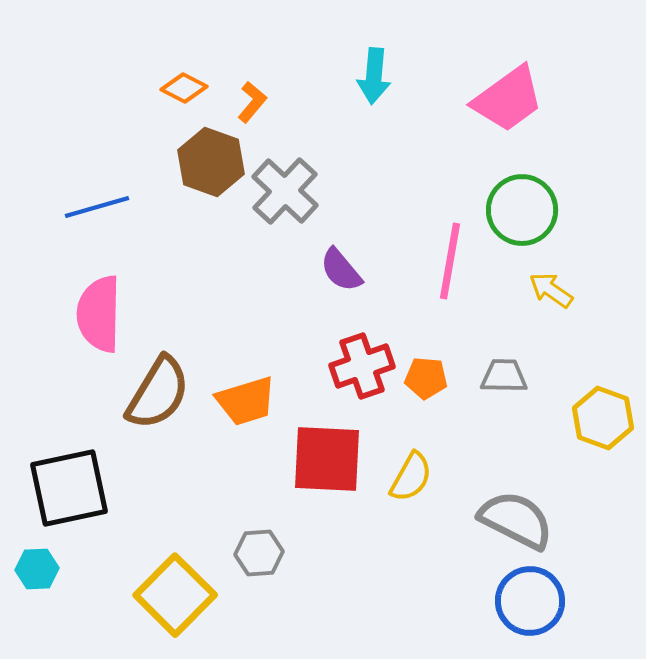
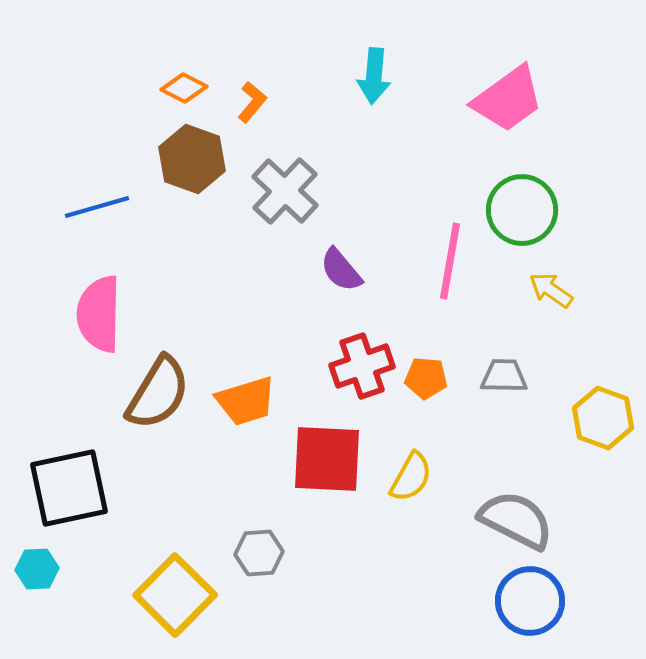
brown hexagon: moved 19 px left, 3 px up
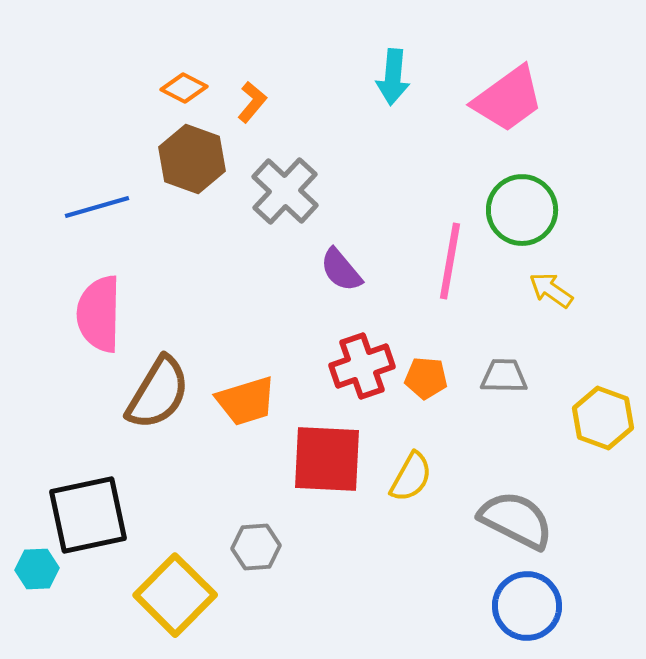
cyan arrow: moved 19 px right, 1 px down
black square: moved 19 px right, 27 px down
gray hexagon: moved 3 px left, 6 px up
blue circle: moved 3 px left, 5 px down
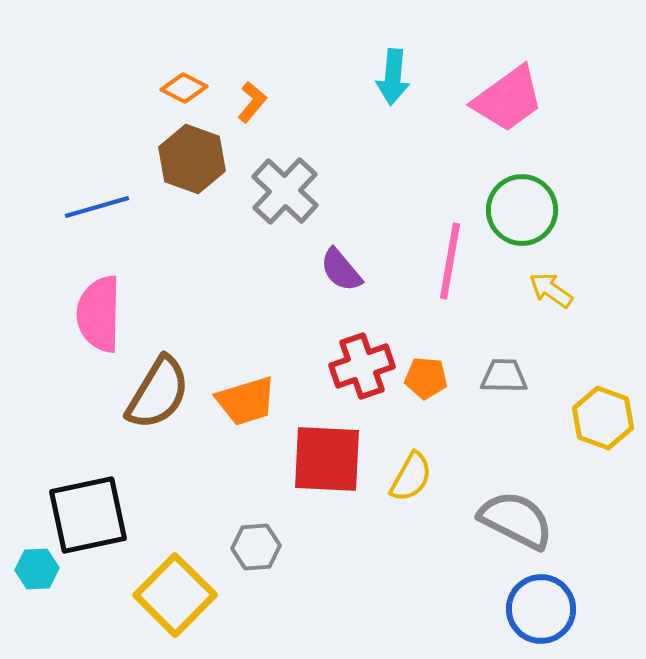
blue circle: moved 14 px right, 3 px down
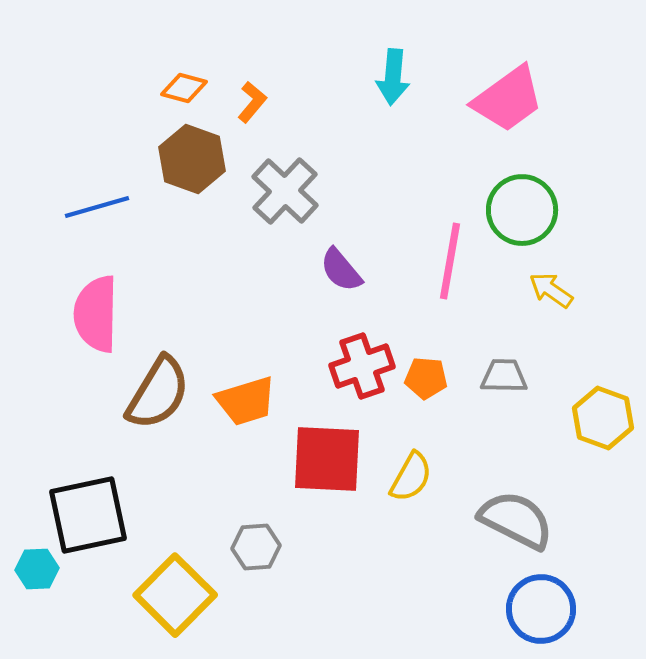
orange diamond: rotated 12 degrees counterclockwise
pink semicircle: moved 3 px left
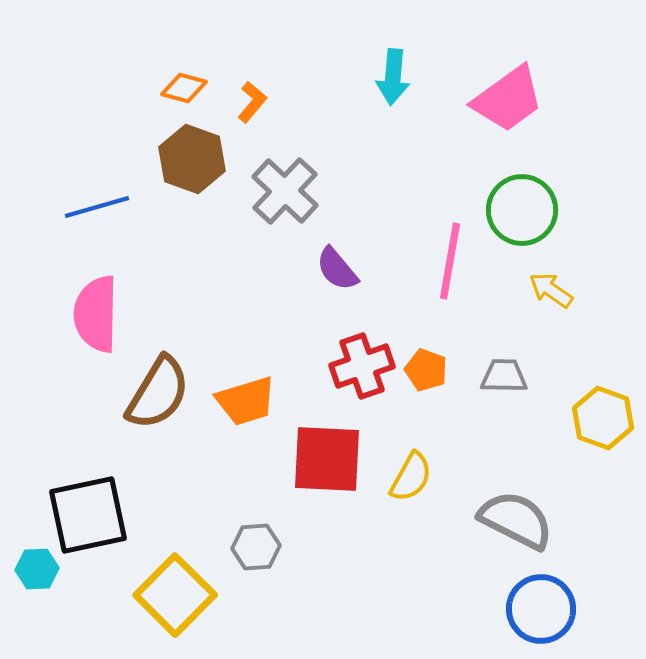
purple semicircle: moved 4 px left, 1 px up
orange pentagon: moved 8 px up; rotated 15 degrees clockwise
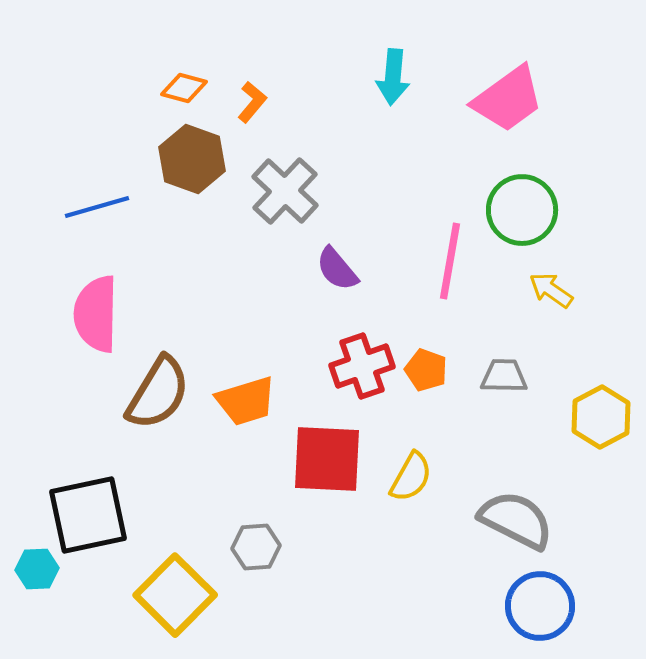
yellow hexagon: moved 2 px left, 1 px up; rotated 12 degrees clockwise
blue circle: moved 1 px left, 3 px up
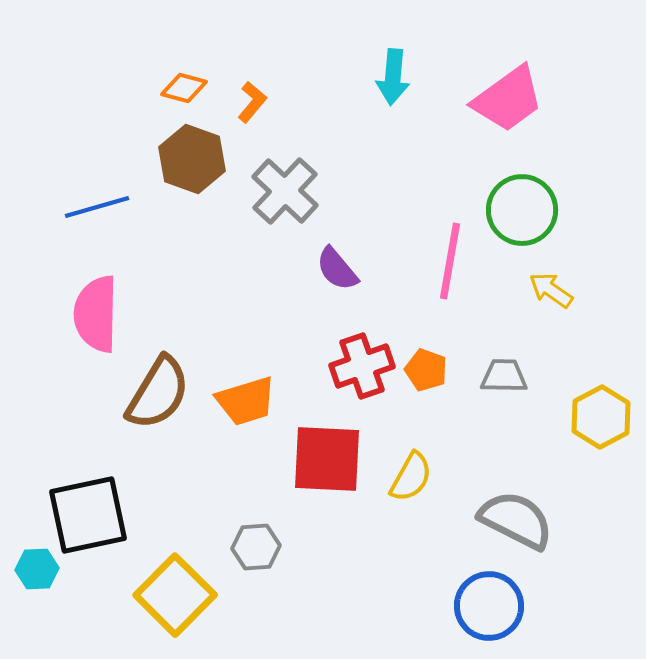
blue circle: moved 51 px left
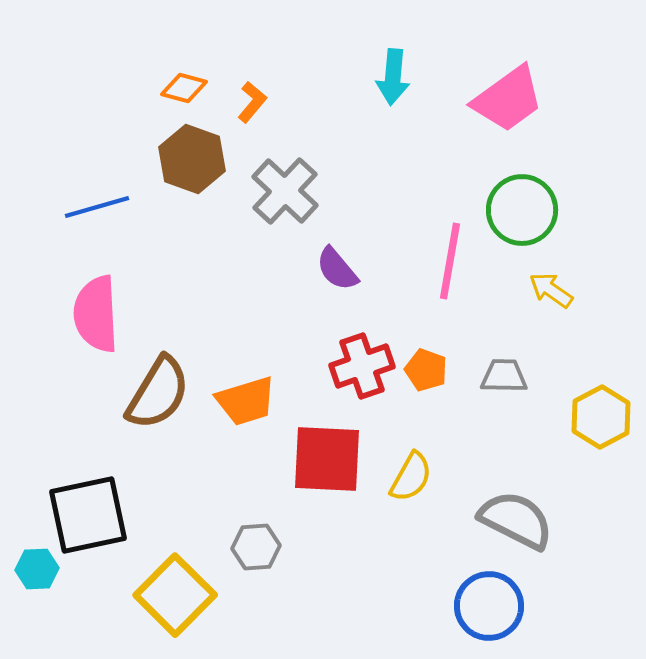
pink semicircle: rotated 4 degrees counterclockwise
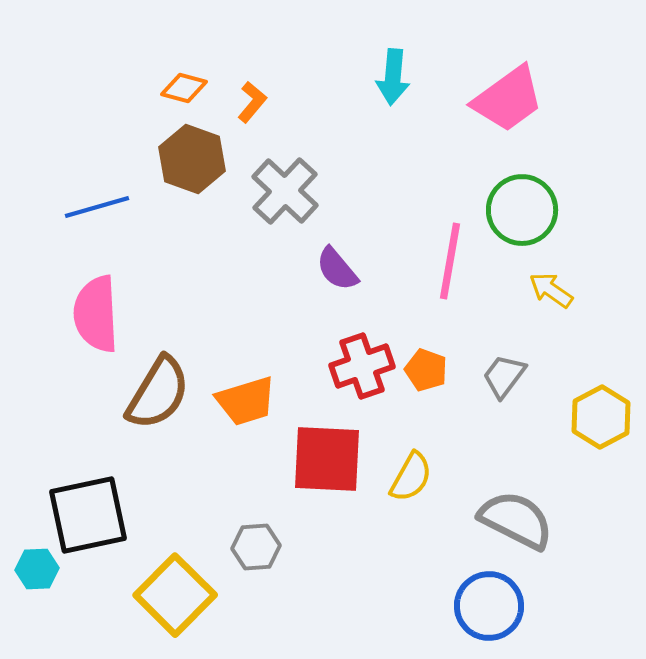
gray trapezoid: rotated 54 degrees counterclockwise
